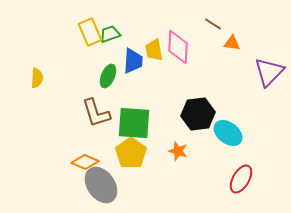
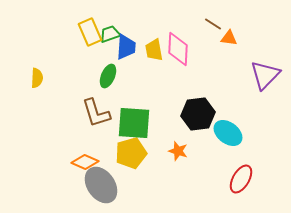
orange triangle: moved 3 px left, 5 px up
pink diamond: moved 2 px down
blue trapezoid: moved 7 px left, 14 px up
purple triangle: moved 4 px left, 3 px down
yellow pentagon: rotated 20 degrees clockwise
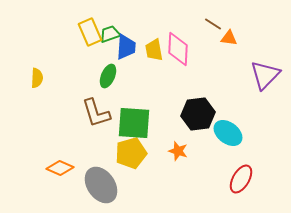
orange diamond: moved 25 px left, 6 px down
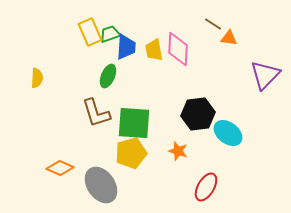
red ellipse: moved 35 px left, 8 px down
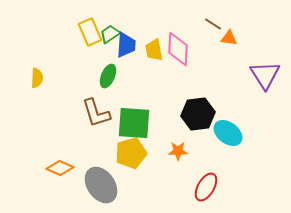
green trapezoid: rotated 15 degrees counterclockwise
blue trapezoid: moved 2 px up
purple triangle: rotated 16 degrees counterclockwise
orange star: rotated 18 degrees counterclockwise
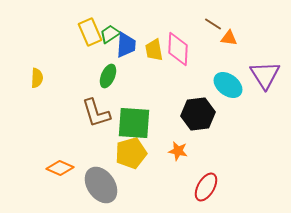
cyan ellipse: moved 48 px up
orange star: rotated 12 degrees clockwise
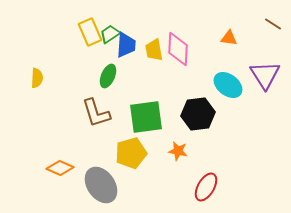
brown line: moved 60 px right
green square: moved 12 px right, 6 px up; rotated 12 degrees counterclockwise
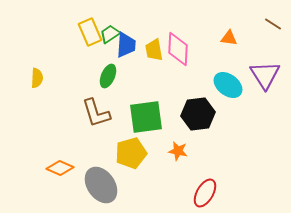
red ellipse: moved 1 px left, 6 px down
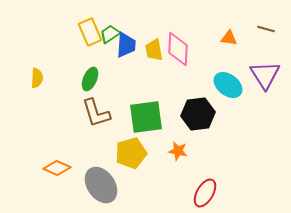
brown line: moved 7 px left, 5 px down; rotated 18 degrees counterclockwise
green ellipse: moved 18 px left, 3 px down
orange diamond: moved 3 px left
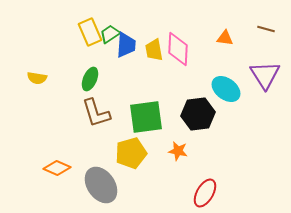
orange triangle: moved 4 px left
yellow semicircle: rotated 96 degrees clockwise
cyan ellipse: moved 2 px left, 4 px down
